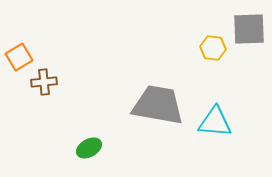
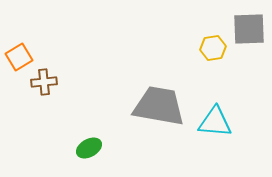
yellow hexagon: rotated 15 degrees counterclockwise
gray trapezoid: moved 1 px right, 1 px down
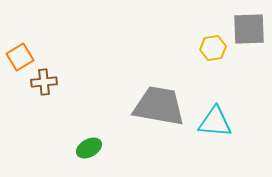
orange square: moved 1 px right
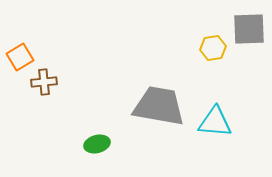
green ellipse: moved 8 px right, 4 px up; rotated 15 degrees clockwise
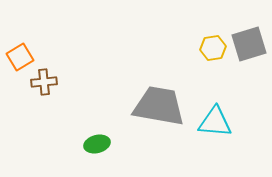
gray square: moved 15 px down; rotated 15 degrees counterclockwise
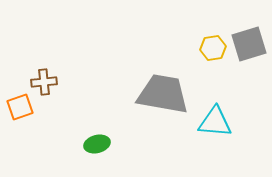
orange square: moved 50 px down; rotated 12 degrees clockwise
gray trapezoid: moved 4 px right, 12 px up
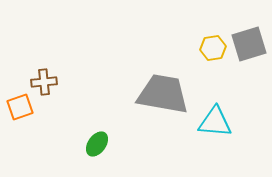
green ellipse: rotated 40 degrees counterclockwise
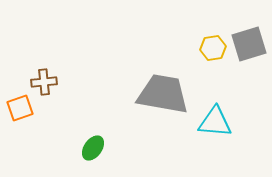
orange square: moved 1 px down
green ellipse: moved 4 px left, 4 px down
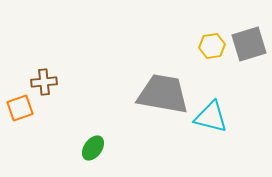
yellow hexagon: moved 1 px left, 2 px up
cyan triangle: moved 4 px left, 5 px up; rotated 9 degrees clockwise
